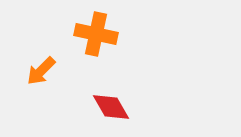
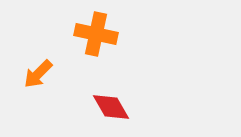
orange arrow: moved 3 px left, 3 px down
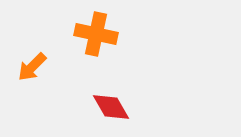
orange arrow: moved 6 px left, 7 px up
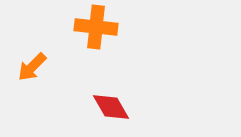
orange cross: moved 7 px up; rotated 6 degrees counterclockwise
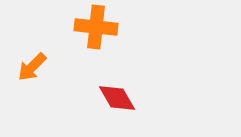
red diamond: moved 6 px right, 9 px up
